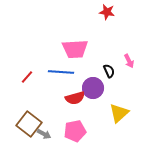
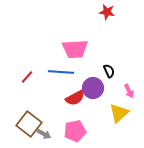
pink arrow: moved 30 px down
red semicircle: rotated 12 degrees counterclockwise
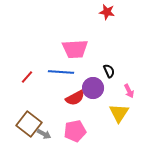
yellow triangle: rotated 15 degrees counterclockwise
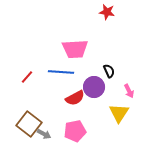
purple circle: moved 1 px right, 1 px up
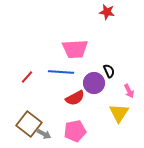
purple circle: moved 4 px up
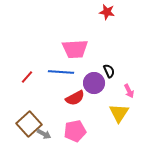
brown square: rotated 10 degrees clockwise
